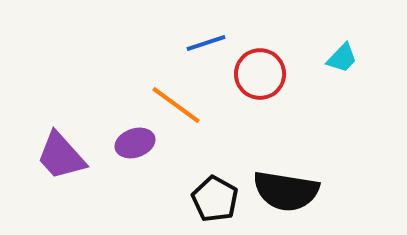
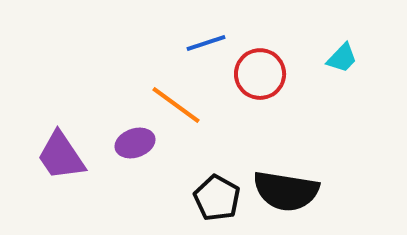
purple trapezoid: rotated 8 degrees clockwise
black pentagon: moved 2 px right, 1 px up
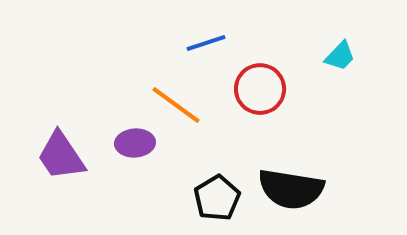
cyan trapezoid: moved 2 px left, 2 px up
red circle: moved 15 px down
purple ellipse: rotated 15 degrees clockwise
black semicircle: moved 5 px right, 2 px up
black pentagon: rotated 12 degrees clockwise
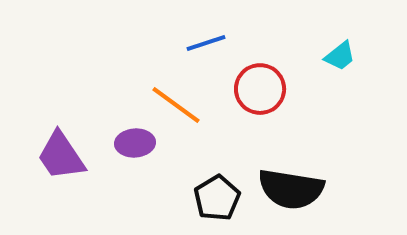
cyan trapezoid: rotated 8 degrees clockwise
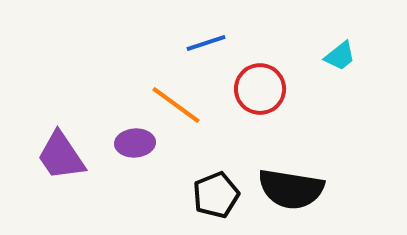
black pentagon: moved 1 px left, 3 px up; rotated 9 degrees clockwise
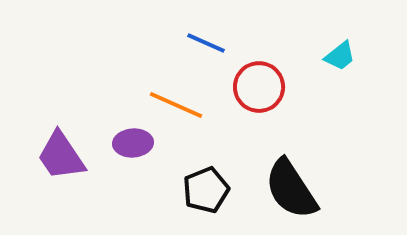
blue line: rotated 42 degrees clockwise
red circle: moved 1 px left, 2 px up
orange line: rotated 12 degrees counterclockwise
purple ellipse: moved 2 px left
black semicircle: rotated 48 degrees clockwise
black pentagon: moved 10 px left, 5 px up
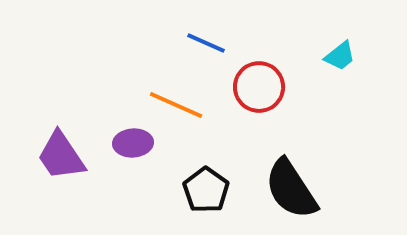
black pentagon: rotated 15 degrees counterclockwise
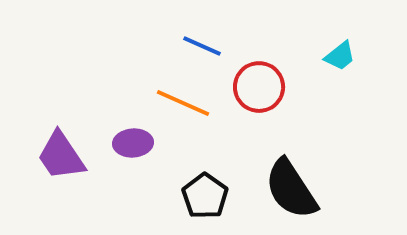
blue line: moved 4 px left, 3 px down
orange line: moved 7 px right, 2 px up
black pentagon: moved 1 px left, 6 px down
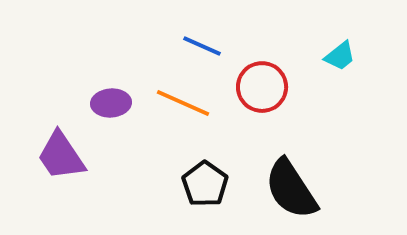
red circle: moved 3 px right
purple ellipse: moved 22 px left, 40 px up
black pentagon: moved 12 px up
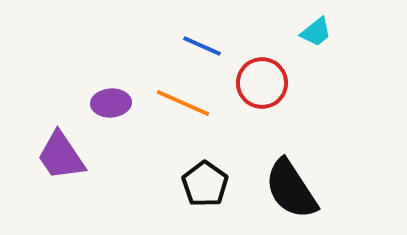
cyan trapezoid: moved 24 px left, 24 px up
red circle: moved 4 px up
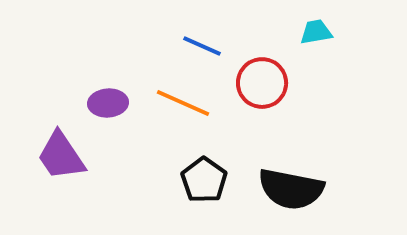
cyan trapezoid: rotated 152 degrees counterclockwise
purple ellipse: moved 3 px left
black pentagon: moved 1 px left, 4 px up
black semicircle: rotated 46 degrees counterclockwise
